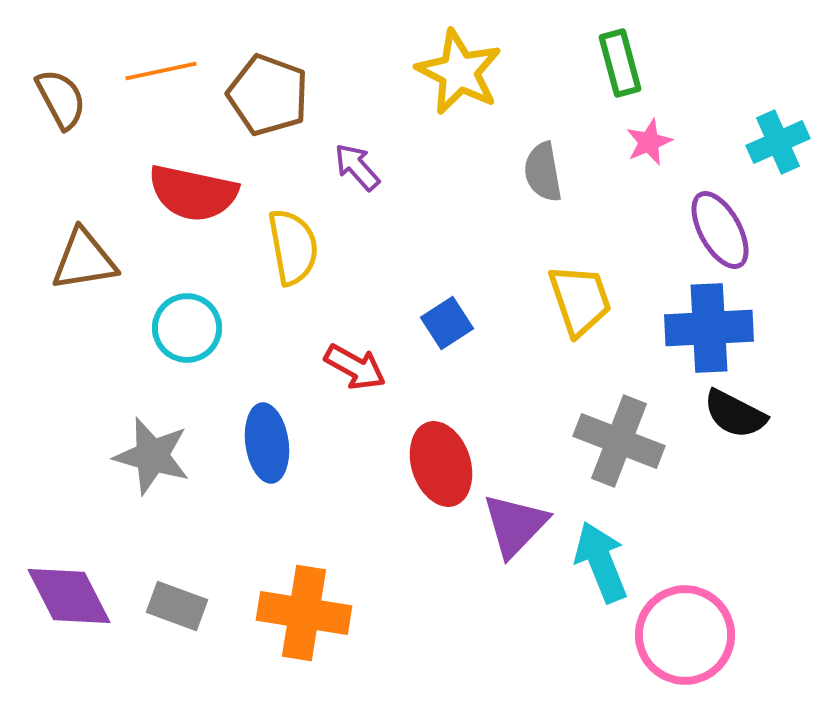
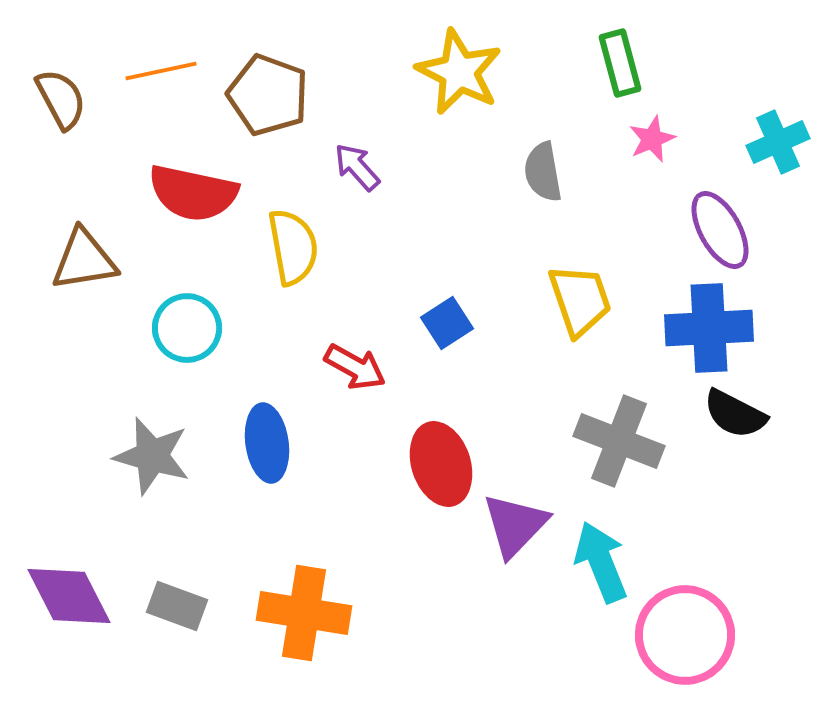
pink star: moved 3 px right, 3 px up
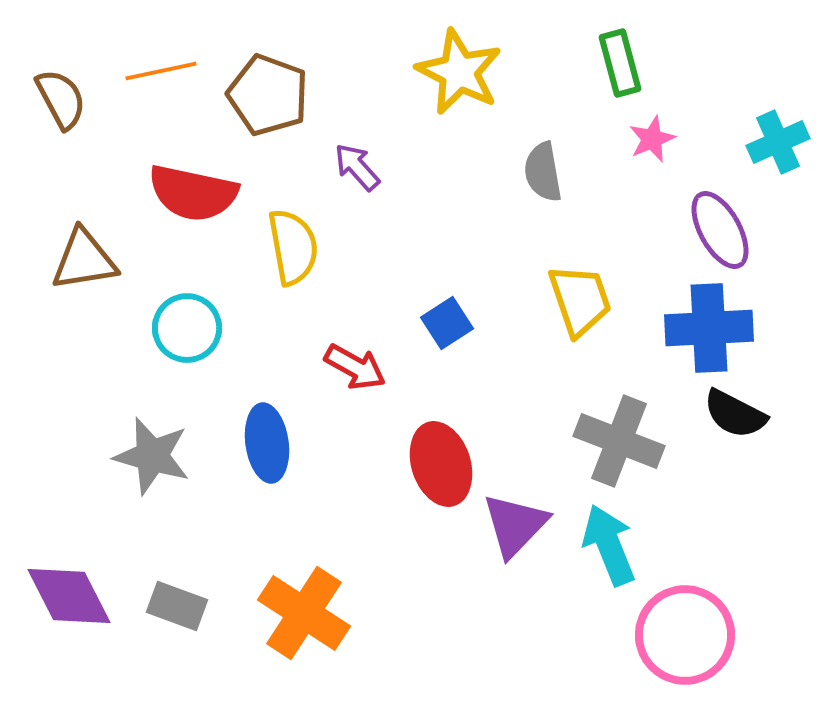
cyan arrow: moved 8 px right, 17 px up
orange cross: rotated 24 degrees clockwise
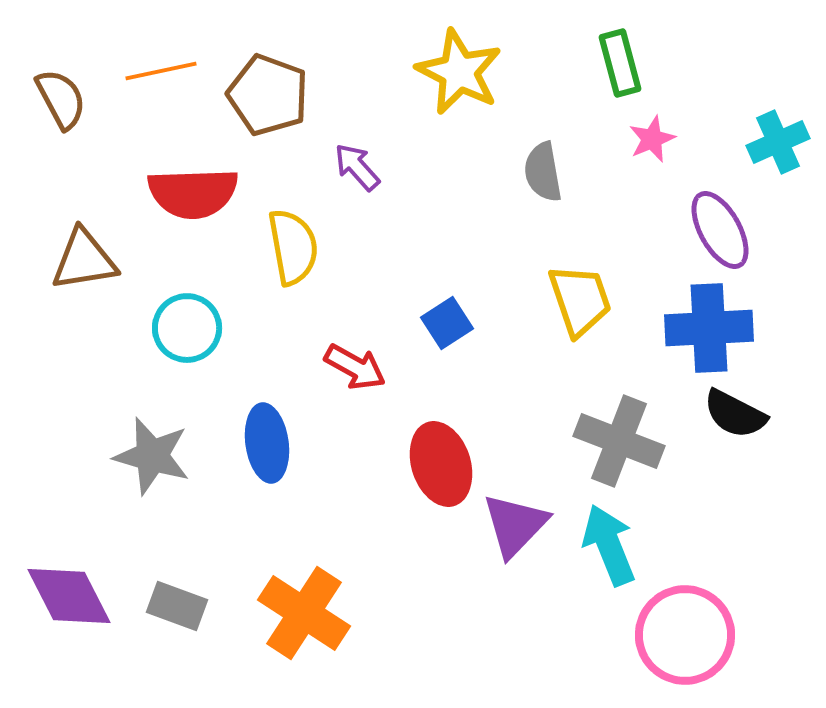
red semicircle: rotated 14 degrees counterclockwise
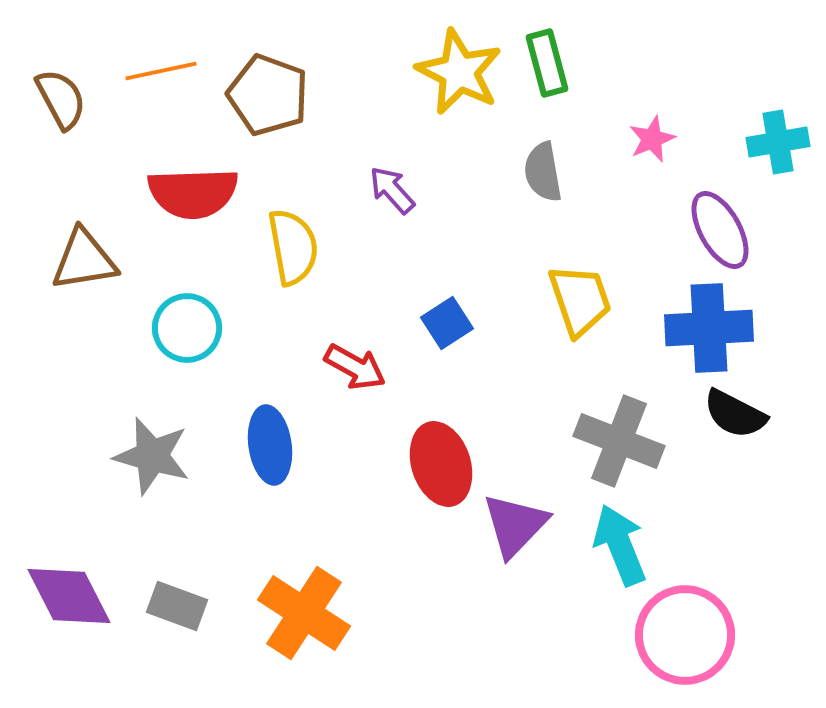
green rectangle: moved 73 px left
cyan cross: rotated 14 degrees clockwise
purple arrow: moved 35 px right, 23 px down
blue ellipse: moved 3 px right, 2 px down
cyan arrow: moved 11 px right
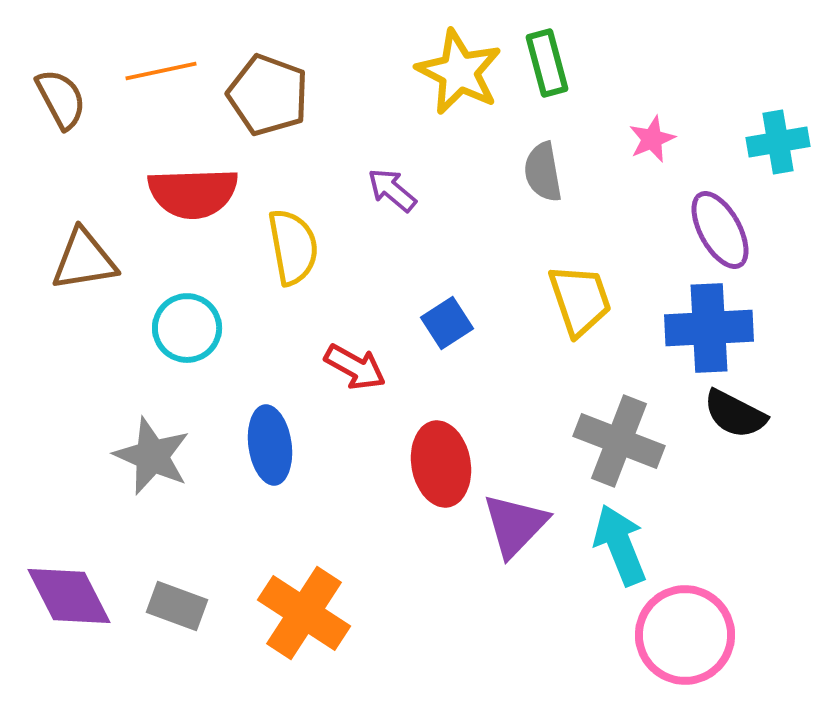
purple arrow: rotated 8 degrees counterclockwise
gray star: rotated 8 degrees clockwise
red ellipse: rotated 8 degrees clockwise
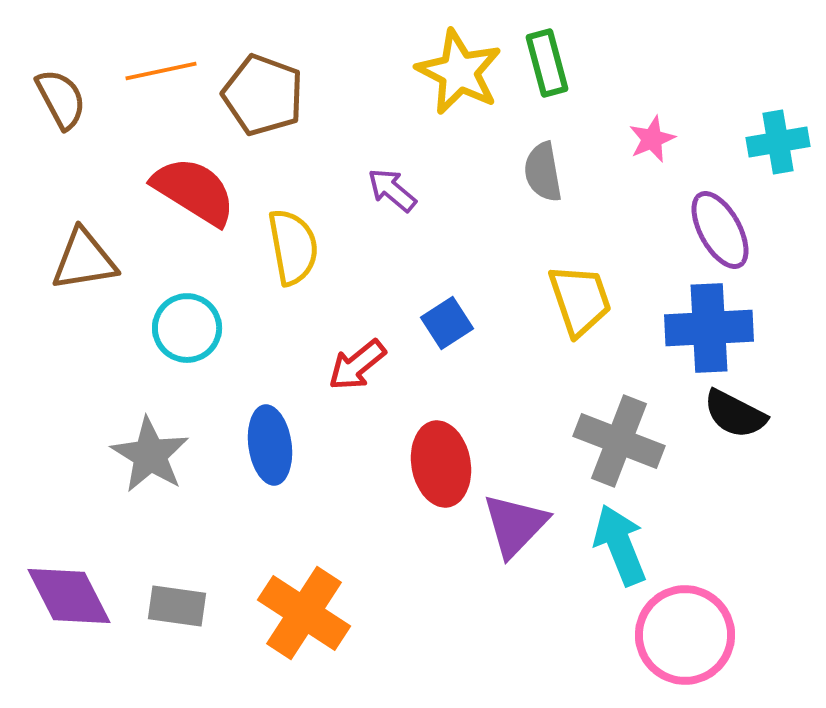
brown pentagon: moved 5 px left
red semicircle: moved 1 px right, 2 px up; rotated 146 degrees counterclockwise
red arrow: moved 2 px right, 2 px up; rotated 112 degrees clockwise
gray star: moved 2 px left, 1 px up; rotated 8 degrees clockwise
gray rectangle: rotated 12 degrees counterclockwise
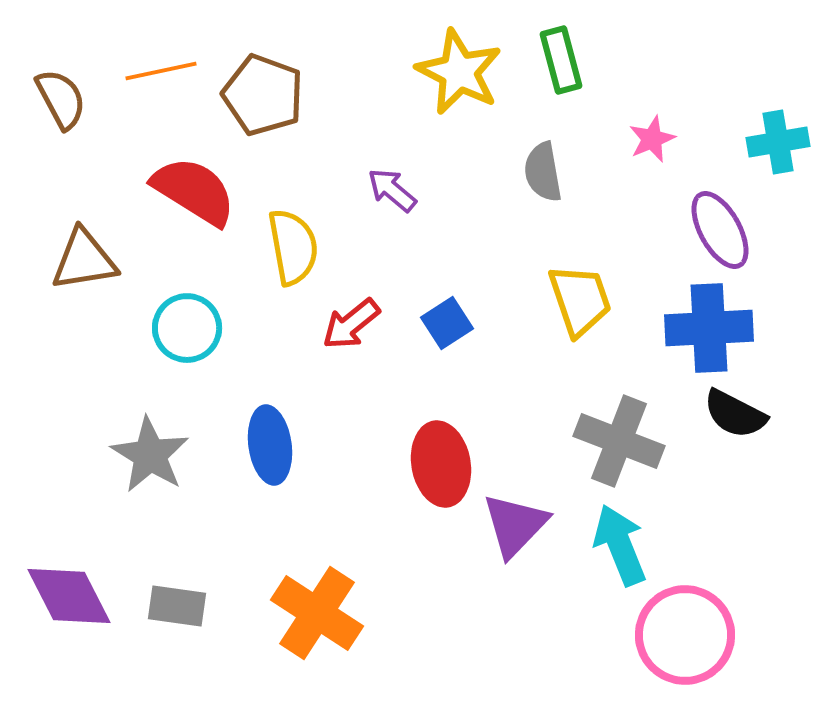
green rectangle: moved 14 px right, 3 px up
red arrow: moved 6 px left, 41 px up
orange cross: moved 13 px right
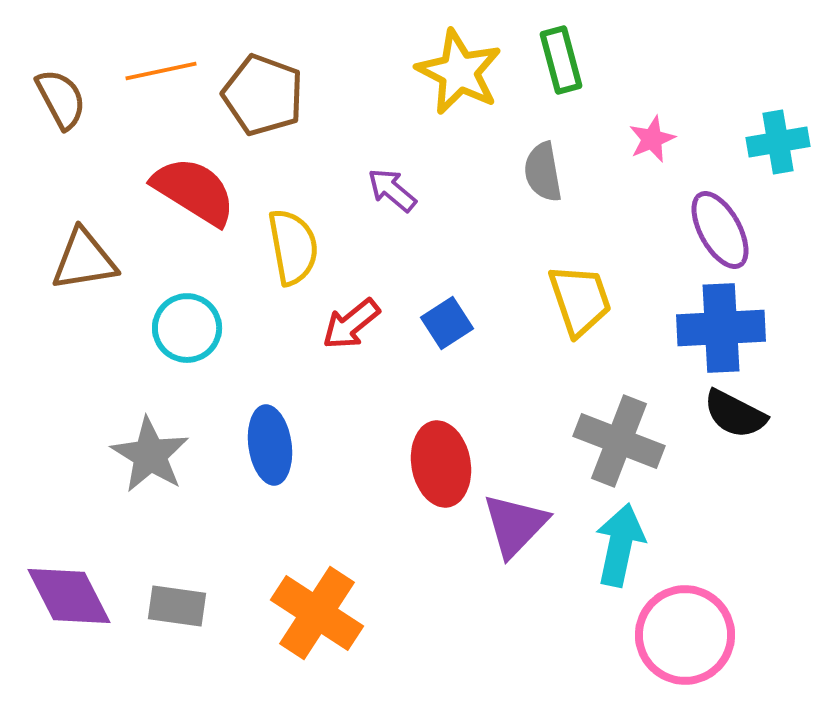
blue cross: moved 12 px right
cyan arrow: rotated 34 degrees clockwise
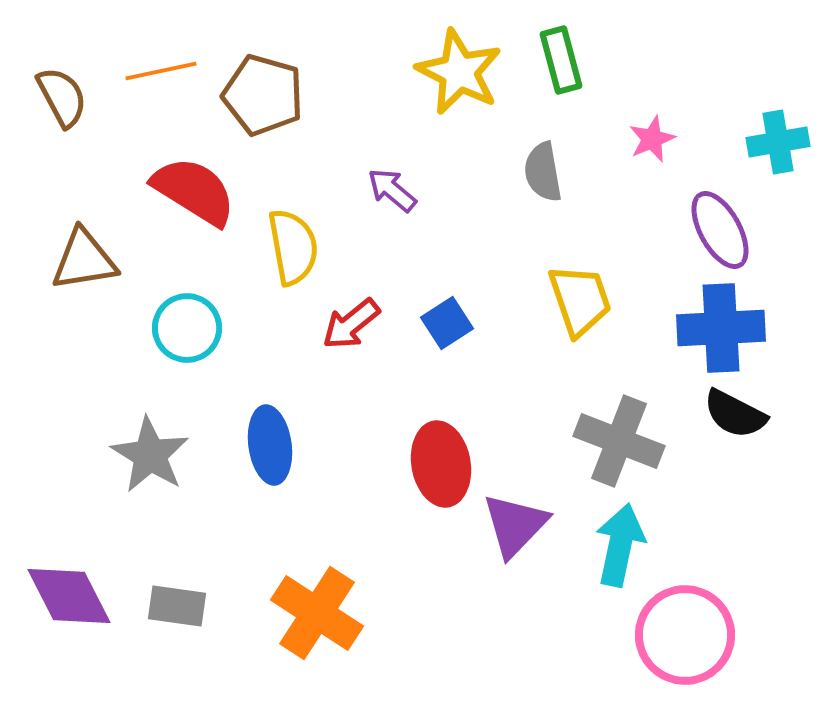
brown pentagon: rotated 4 degrees counterclockwise
brown semicircle: moved 1 px right, 2 px up
